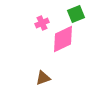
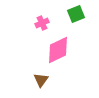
pink diamond: moved 5 px left, 11 px down
brown triangle: moved 2 px left, 2 px down; rotated 35 degrees counterclockwise
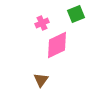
pink diamond: moved 1 px left, 5 px up
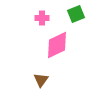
pink cross: moved 5 px up; rotated 24 degrees clockwise
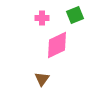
green square: moved 1 px left, 1 px down
brown triangle: moved 1 px right, 1 px up
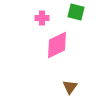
green square: moved 1 px right, 3 px up; rotated 36 degrees clockwise
brown triangle: moved 28 px right, 8 px down
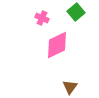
green square: rotated 36 degrees clockwise
pink cross: rotated 24 degrees clockwise
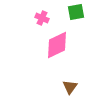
green square: rotated 30 degrees clockwise
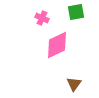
brown triangle: moved 4 px right, 3 px up
